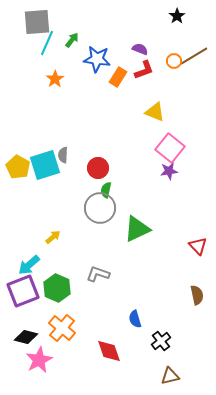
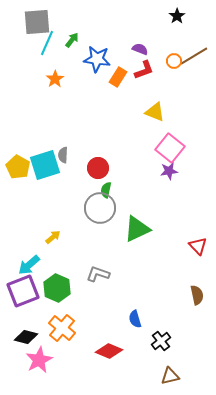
red diamond: rotated 48 degrees counterclockwise
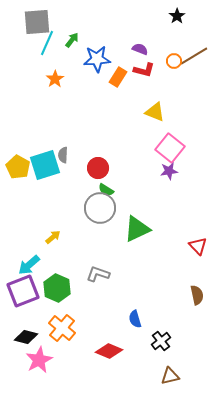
blue star: rotated 12 degrees counterclockwise
red L-shape: rotated 35 degrees clockwise
green semicircle: rotated 70 degrees counterclockwise
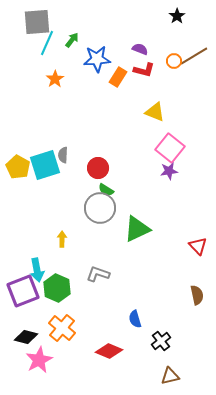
yellow arrow: moved 9 px right, 2 px down; rotated 49 degrees counterclockwise
cyan arrow: moved 8 px right, 5 px down; rotated 60 degrees counterclockwise
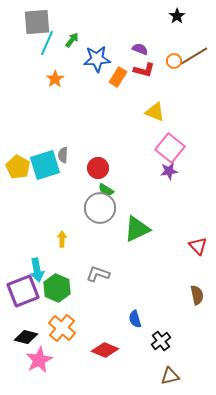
red diamond: moved 4 px left, 1 px up
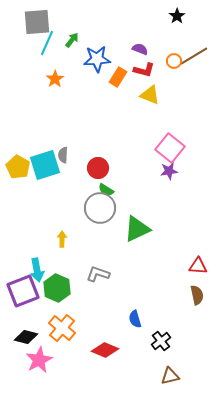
yellow triangle: moved 5 px left, 17 px up
red triangle: moved 20 px down; rotated 42 degrees counterclockwise
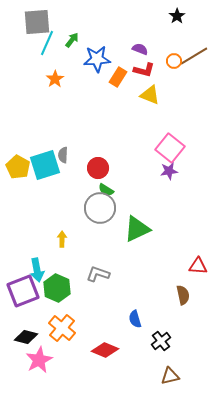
brown semicircle: moved 14 px left
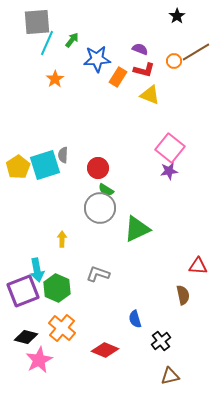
brown line: moved 2 px right, 4 px up
yellow pentagon: rotated 10 degrees clockwise
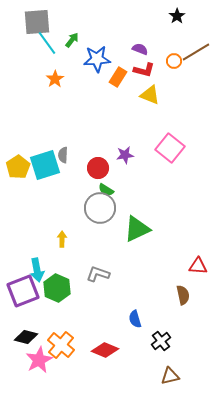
cyan line: rotated 60 degrees counterclockwise
purple star: moved 44 px left, 16 px up
orange cross: moved 1 px left, 17 px down
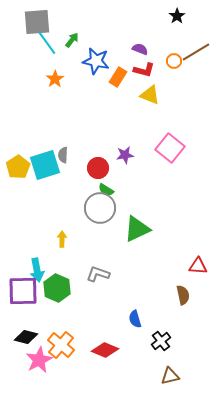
blue star: moved 1 px left, 2 px down; rotated 16 degrees clockwise
purple square: rotated 20 degrees clockwise
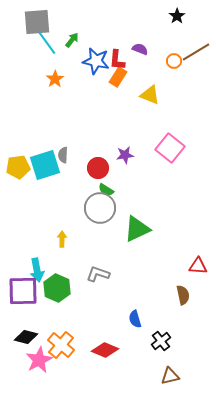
red L-shape: moved 27 px left, 10 px up; rotated 80 degrees clockwise
yellow pentagon: rotated 25 degrees clockwise
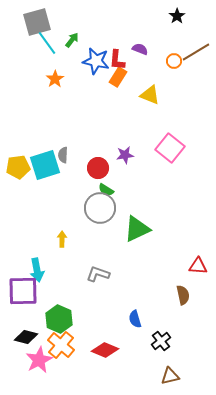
gray square: rotated 12 degrees counterclockwise
green hexagon: moved 2 px right, 31 px down
